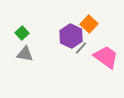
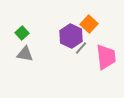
pink trapezoid: rotated 48 degrees clockwise
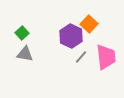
gray line: moved 9 px down
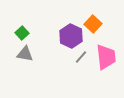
orange square: moved 4 px right
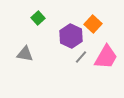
green square: moved 16 px right, 15 px up
pink trapezoid: rotated 36 degrees clockwise
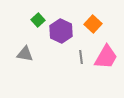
green square: moved 2 px down
purple hexagon: moved 10 px left, 5 px up
gray line: rotated 48 degrees counterclockwise
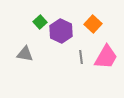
green square: moved 2 px right, 2 px down
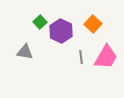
gray triangle: moved 2 px up
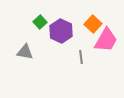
pink trapezoid: moved 17 px up
